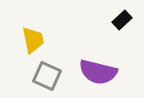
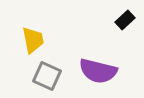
black rectangle: moved 3 px right
purple semicircle: moved 1 px up
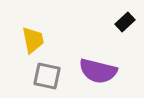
black rectangle: moved 2 px down
gray square: rotated 12 degrees counterclockwise
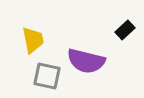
black rectangle: moved 8 px down
purple semicircle: moved 12 px left, 10 px up
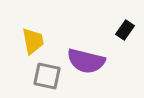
black rectangle: rotated 12 degrees counterclockwise
yellow trapezoid: moved 1 px down
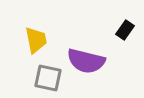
yellow trapezoid: moved 3 px right, 1 px up
gray square: moved 1 px right, 2 px down
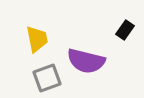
yellow trapezoid: moved 1 px right, 1 px up
gray square: moved 1 px left; rotated 32 degrees counterclockwise
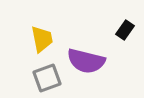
yellow trapezoid: moved 5 px right
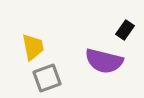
yellow trapezoid: moved 9 px left, 8 px down
purple semicircle: moved 18 px right
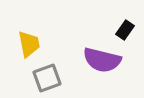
yellow trapezoid: moved 4 px left, 3 px up
purple semicircle: moved 2 px left, 1 px up
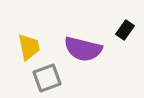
yellow trapezoid: moved 3 px down
purple semicircle: moved 19 px left, 11 px up
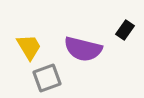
yellow trapezoid: rotated 20 degrees counterclockwise
